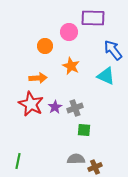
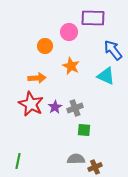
orange arrow: moved 1 px left
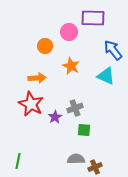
purple star: moved 10 px down
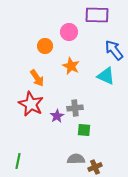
purple rectangle: moved 4 px right, 3 px up
blue arrow: moved 1 px right
orange arrow: rotated 60 degrees clockwise
gray cross: rotated 14 degrees clockwise
purple star: moved 2 px right, 1 px up
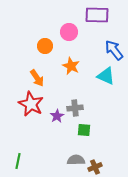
gray semicircle: moved 1 px down
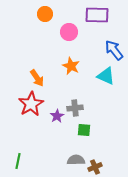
orange circle: moved 32 px up
red star: rotated 15 degrees clockwise
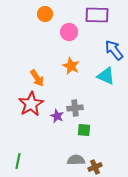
purple star: rotated 16 degrees counterclockwise
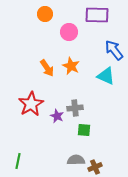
orange arrow: moved 10 px right, 10 px up
